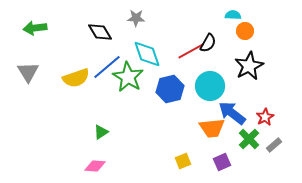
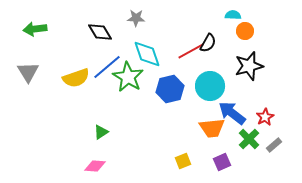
green arrow: moved 1 px down
black star: rotated 12 degrees clockwise
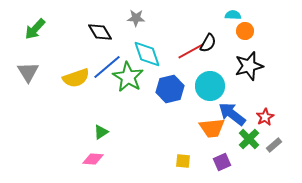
green arrow: rotated 40 degrees counterclockwise
blue arrow: moved 1 px down
yellow square: rotated 28 degrees clockwise
pink diamond: moved 2 px left, 7 px up
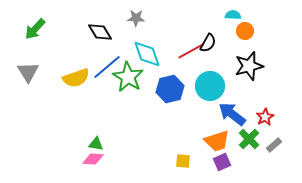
orange trapezoid: moved 5 px right, 13 px down; rotated 12 degrees counterclockwise
green triangle: moved 5 px left, 12 px down; rotated 42 degrees clockwise
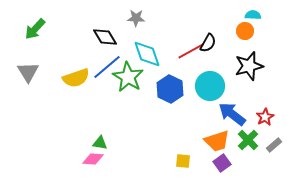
cyan semicircle: moved 20 px right
black diamond: moved 5 px right, 5 px down
blue hexagon: rotated 20 degrees counterclockwise
green cross: moved 1 px left, 1 px down
green triangle: moved 4 px right, 1 px up
purple square: moved 1 px down; rotated 12 degrees counterclockwise
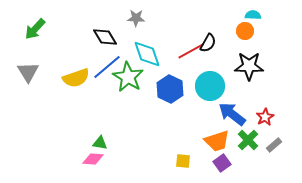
black star: rotated 16 degrees clockwise
